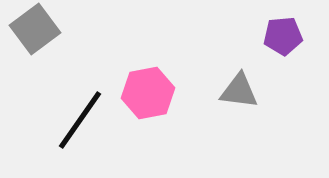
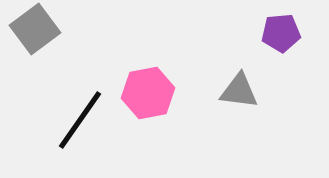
purple pentagon: moved 2 px left, 3 px up
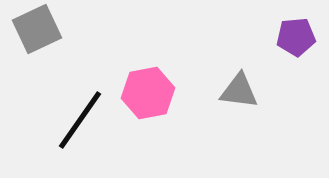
gray square: moved 2 px right; rotated 12 degrees clockwise
purple pentagon: moved 15 px right, 4 px down
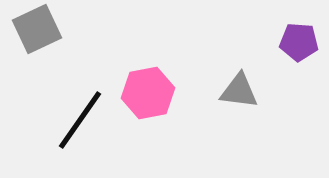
purple pentagon: moved 3 px right, 5 px down; rotated 9 degrees clockwise
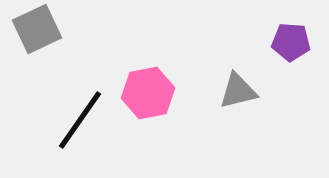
purple pentagon: moved 8 px left
gray triangle: moved 1 px left; rotated 21 degrees counterclockwise
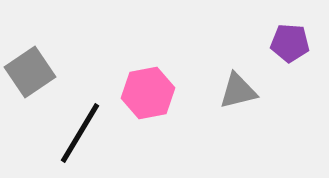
gray square: moved 7 px left, 43 px down; rotated 9 degrees counterclockwise
purple pentagon: moved 1 px left, 1 px down
black line: moved 13 px down; rotated 4 degrees counterclockwise
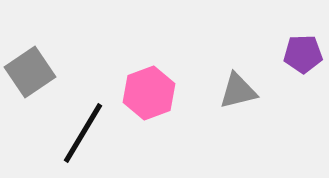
purple pentagon: moved 13 px right, 11 px down; rotated 6 degrees counterclockwise
pink hexagon: moved 1 px right; rotated 9 degrees counterclockwise
black line: moved 3 px right
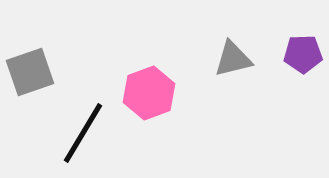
gray square: rotated 15 degrees clockwise
gray triangle: moved 5 px left, 32 px up
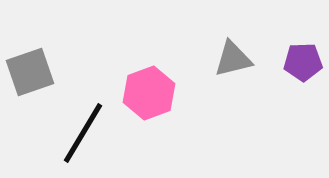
purple pentagon: moved 8 px down
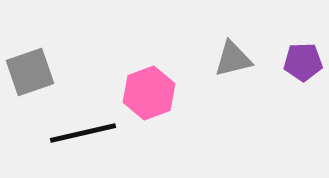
black line: rotated 46 degrees clockwise
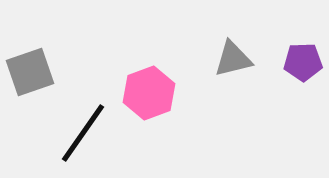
black line: rotated 42 degrees counterclockwise
